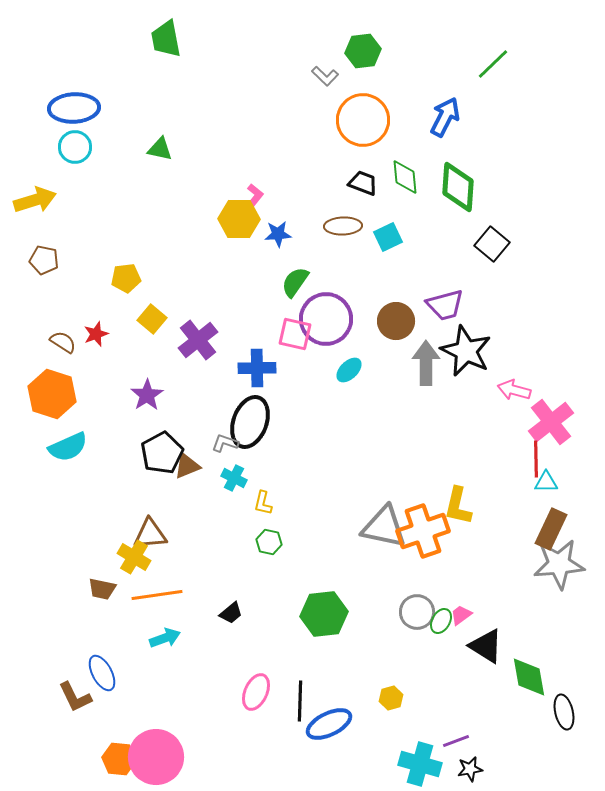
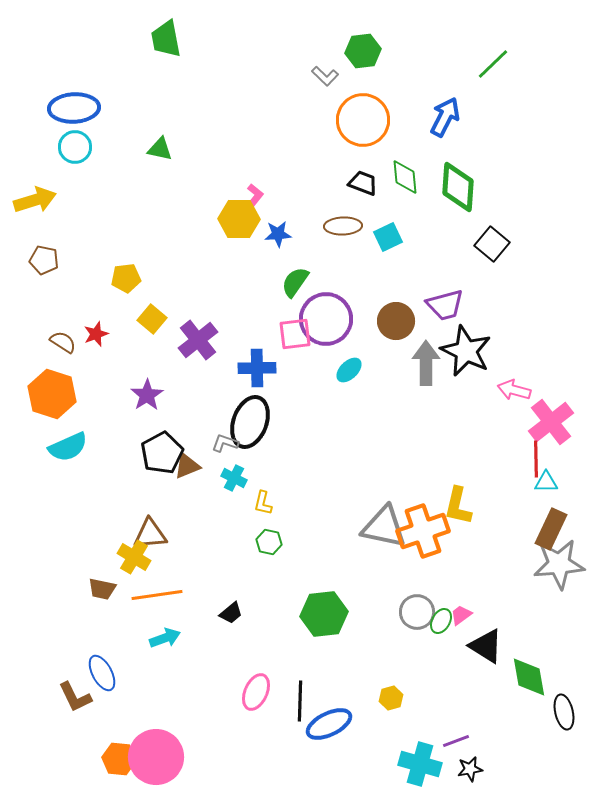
pink square at (295, 334): rotated 20 degrees counterclockwise
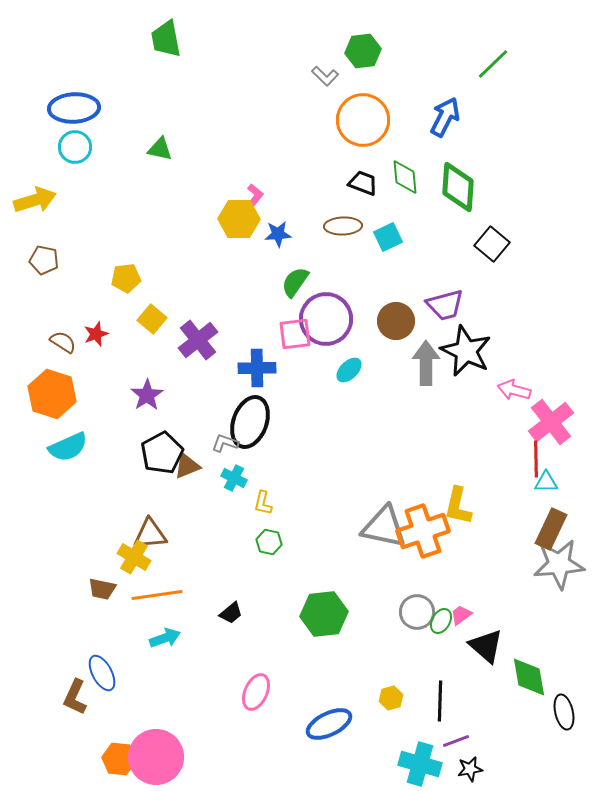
black triangle at (486, 646): rotated 9 degrees clockwise
brown L-shape at (75, 697): rotated 51 degrees clockwise
black line at (300, 701): moved 140 px right
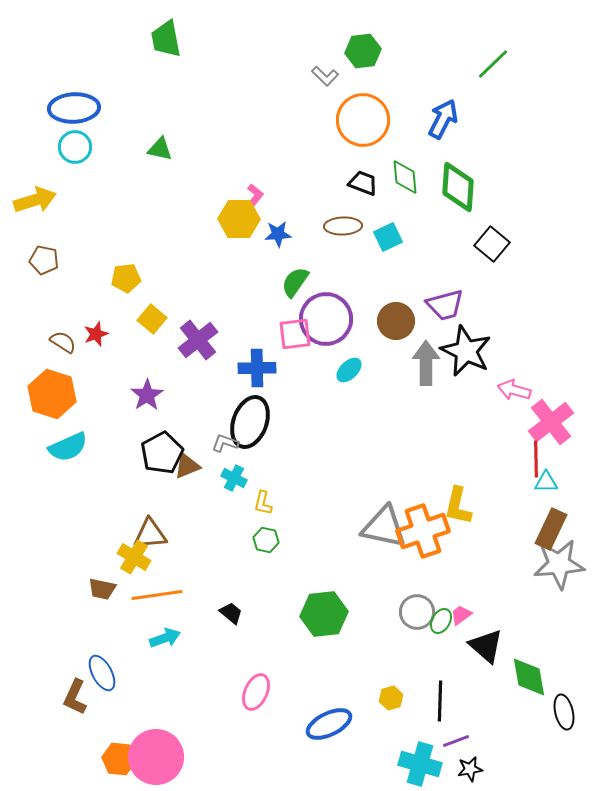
blue arrow at (445, 117): moved 2 px left, 2 px down
green hexagon at (269, 542): moved 3 px left, 2 px up
black trapezoid at (231, 613): rotated 100 degrees counterclockwise
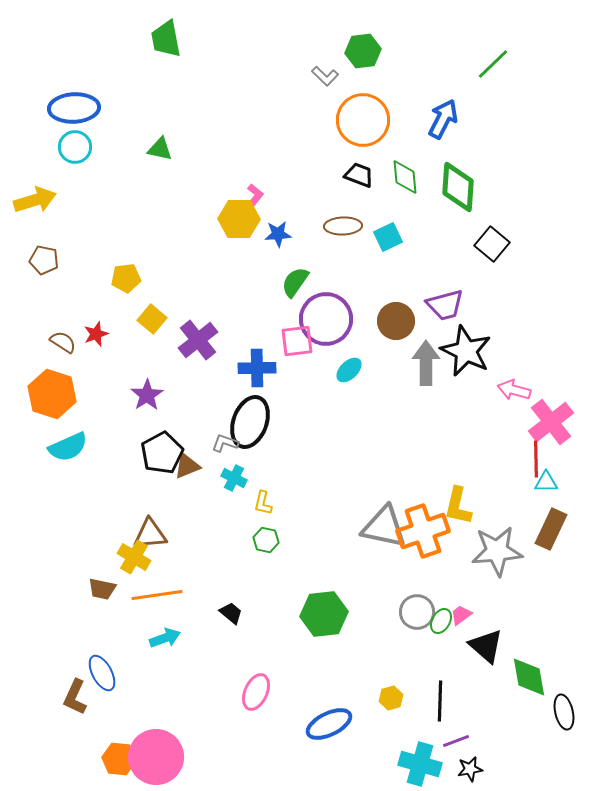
black trapezoid at (363, 183): moved 4 px left, 8 px up
pink square at (295, 334): moved 2 px right, 7 px down
gray star at (559, 564): moved 62 px left, 13 px up
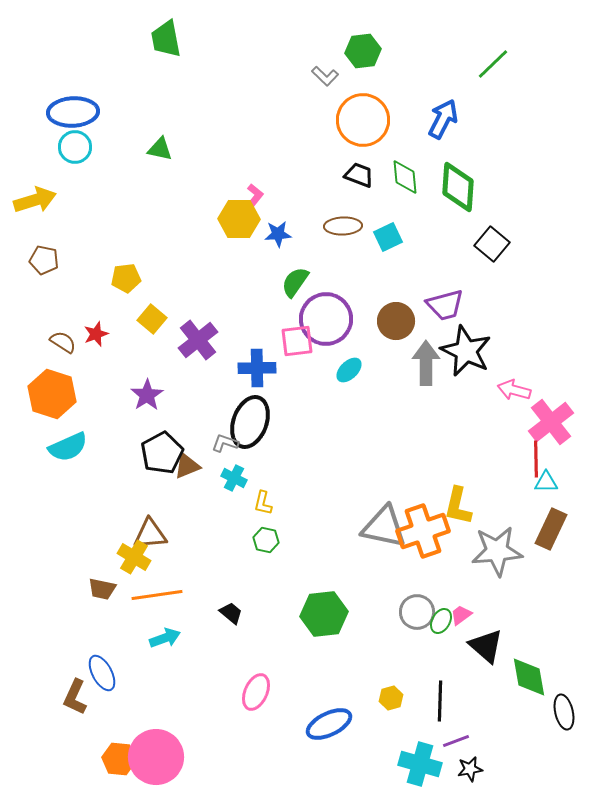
blue ellipse at (74, 108): moved 1 px left, 4 px down
